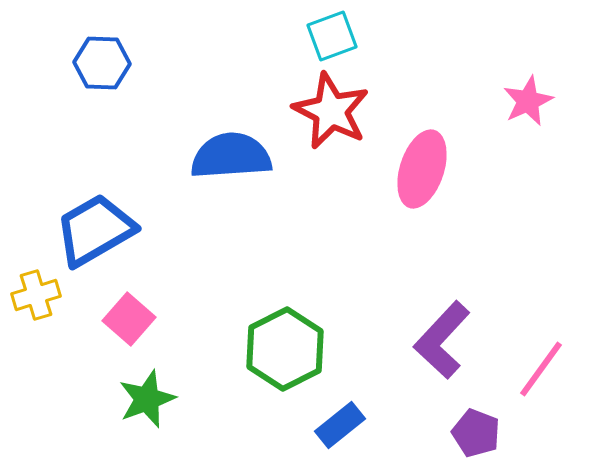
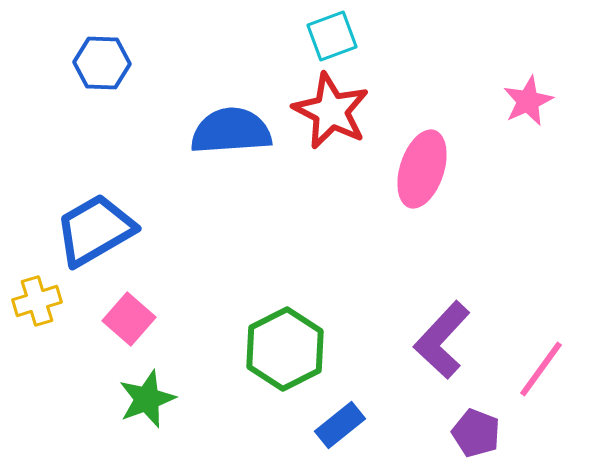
blue semicircle: moved 25 px up
yellow cross: moved 1 px right, 6 px down
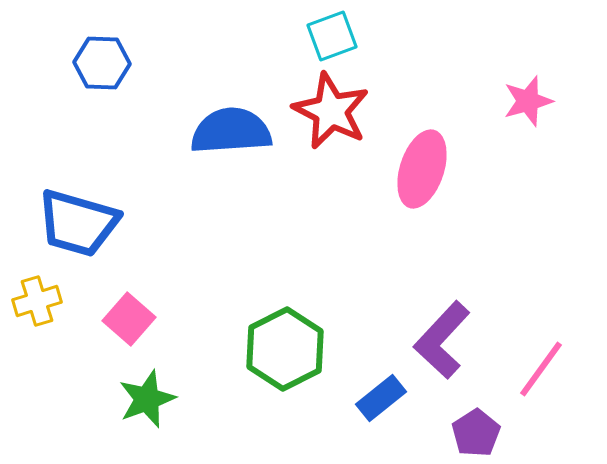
pink star: rotated 9 degrees clockwise
blue trapezoid: moved 17 px left, 7 px up; rotated 134 degrees counterclockwise
blue rectangle: moved 41 px right, 27 px up
purple pentagon: rotated 18 degrees clockwise
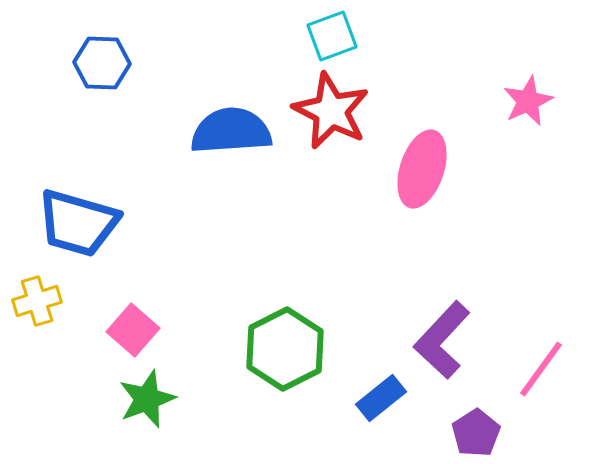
pink star: rotated 9 degrees counterclockwise
pink square: moved 4 px right, 11 px down
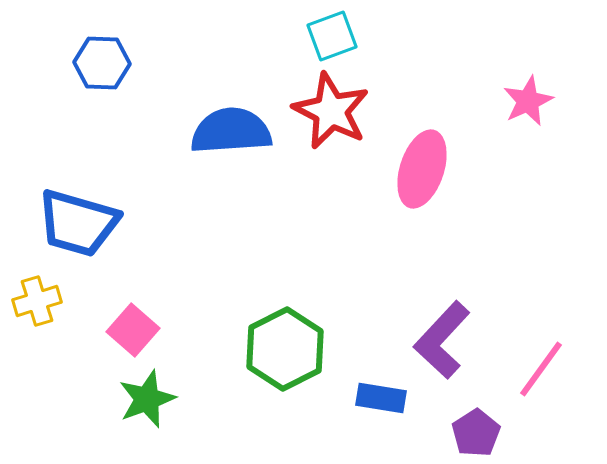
blue rectangle: rotated 48 degrees clockwise
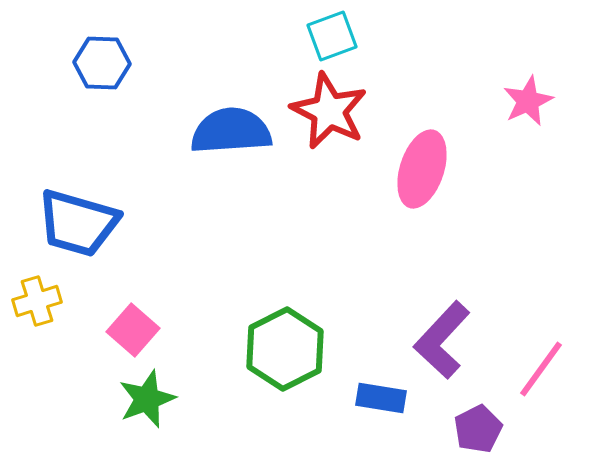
red star: moved 2 px left
purple pentagon: moved 2 px right, 4 px up; rotated 6 degrees clockwise
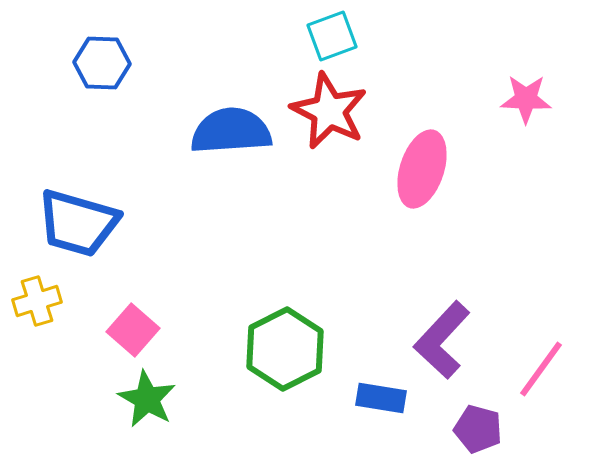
pink star: moved 2 px left, 2 px up; rotated 27 degrees clockwise
green star: rotated 22 degrees counterclockwise
purple pentagon: rotated 30 degrees counterclockwise
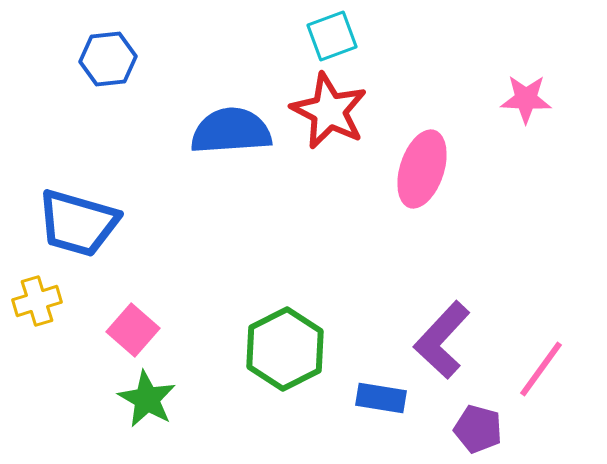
blue hexagon: moved 6 px right, 4 px up; rotated 8 degrees counterclockwise
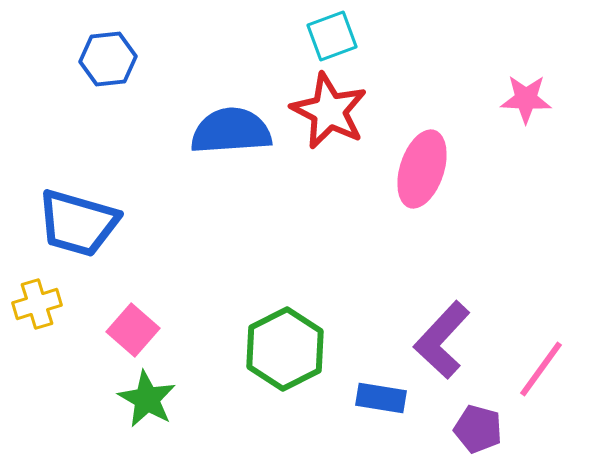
yellow cross: moved 3 px down
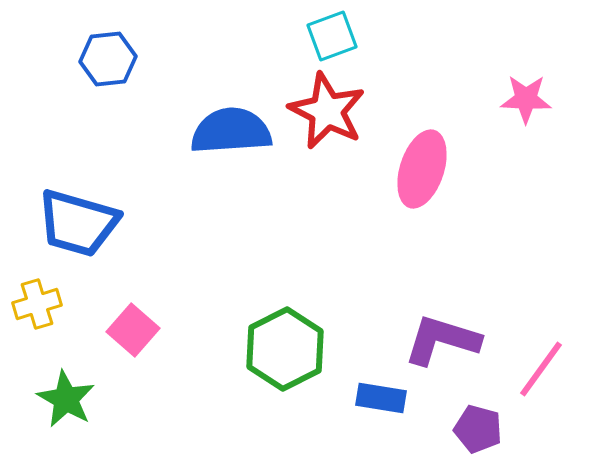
red star: moved 2 px left
purple L-shape: rotated 64 degrees clockwise
green star: moved 81 px left
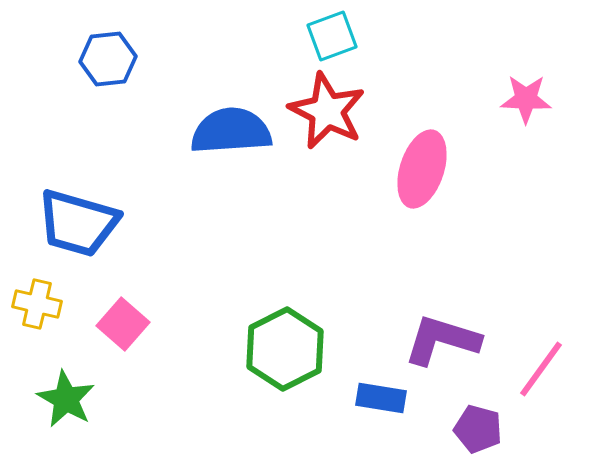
yellow cross: rotated 30 degrees clockwise
pink square: moved 10 px left, 6 px up
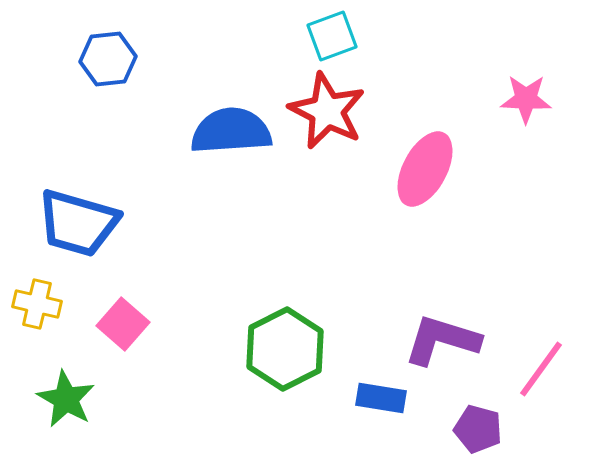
pink ellipse: moved 3 px right; rotated 10 degrees clockwise
